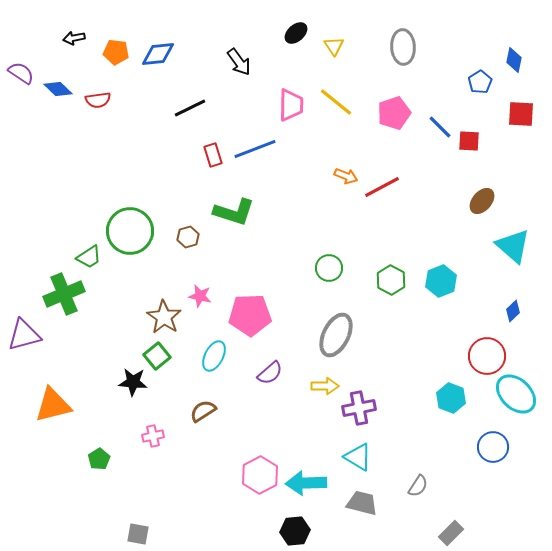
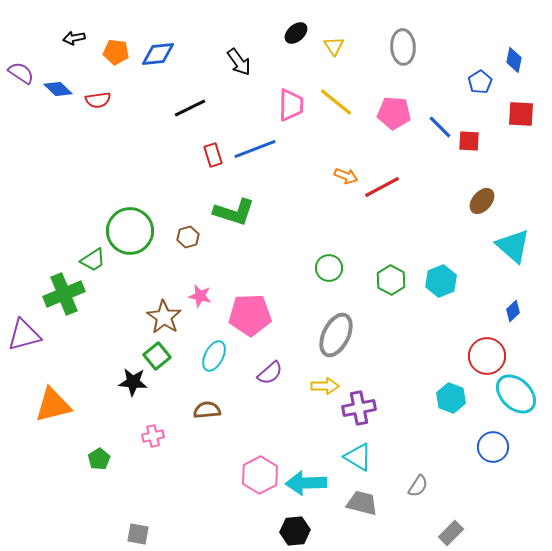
pink pentagon at (394, 113): rotated 24 degrees clockwise
green trapezoid at (89, 257): moved 4 px right, 3 px down
brown semicircle at (203, 411): moved 4 px right, 1 px up; rotated 28 degrees clockwise
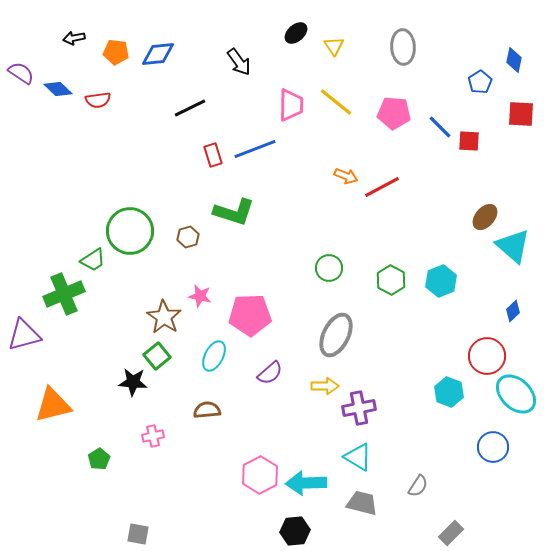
brown ellipse at (482, 201): moved 3 px right, 16 px down
cyan hexagon at (451, 398): moved 2 px left, 6 px up
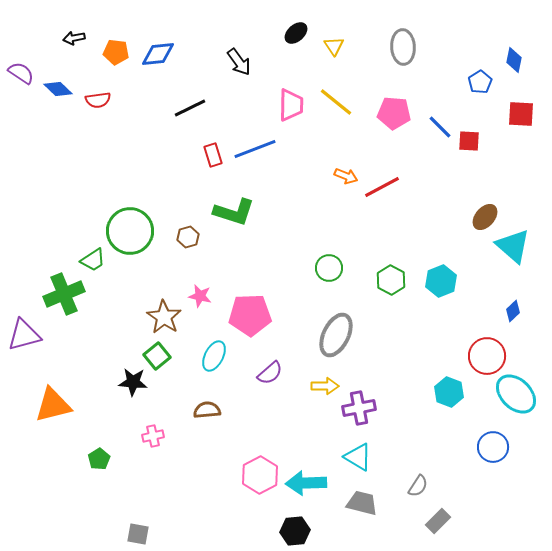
gray rectangle at (451, 533): moved 13 px left, 12 px up
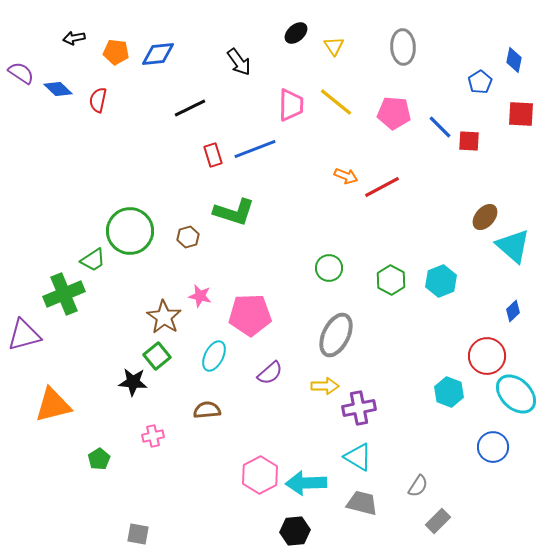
red semicircle at (98, 100): rotated 110 degrees clockwise
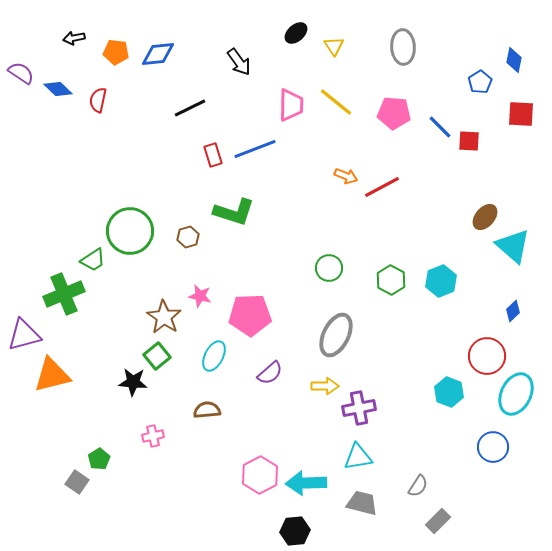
cyan ellipse at (516, 394): rotated 72 degrees clockwise
orange triangle at (53, 405): moved 1 px left, 30 px up
cyan triangle at (358, 457): rotated 40 degrees counterclockwise
gray square at (138, 534): moved 61 px left, 52 px up; rotated 25 degrees clockwise
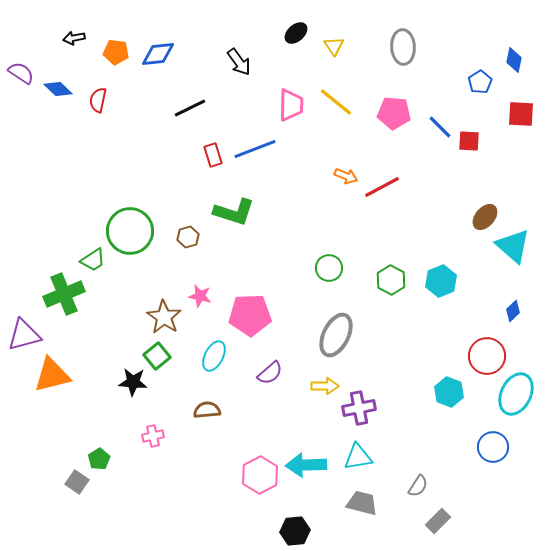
cyan arrow at (306, 483): moved 18 px up
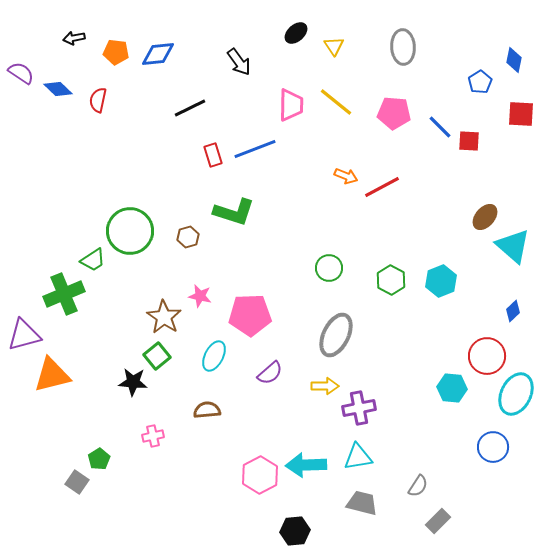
cyan hexagon at (449, 392): moved 3 px right, 4 px up; rotated 16 degrees counterclockwise
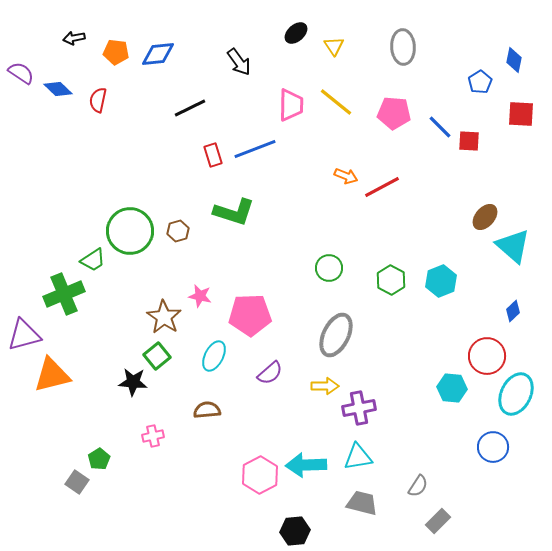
brown hexagon at (188, 237): moved 10 px left, 6 px up
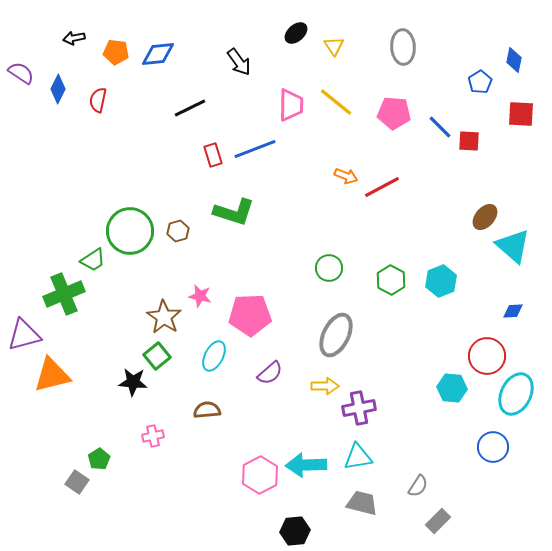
blue diamond at (58, 89): rotated 72 degrees clockwise
blue diamond at (513, 311): rotated 40 degrees clockwise
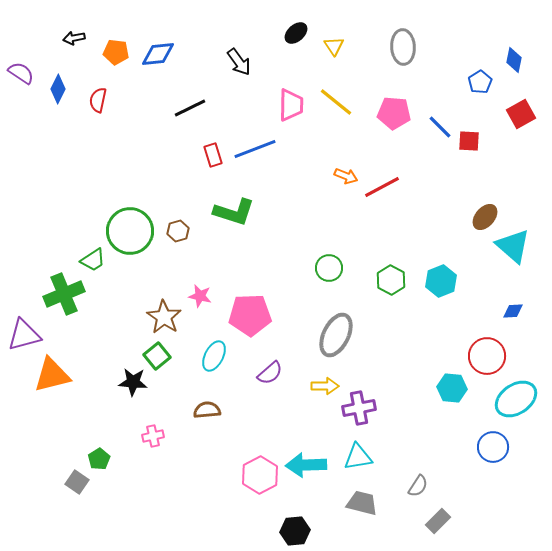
red square at (521, 114): rotated 32 degrees counterclockwise
cyan ellipse at (516, 394): moved 5 px down; rotated 30 degrees clockwise
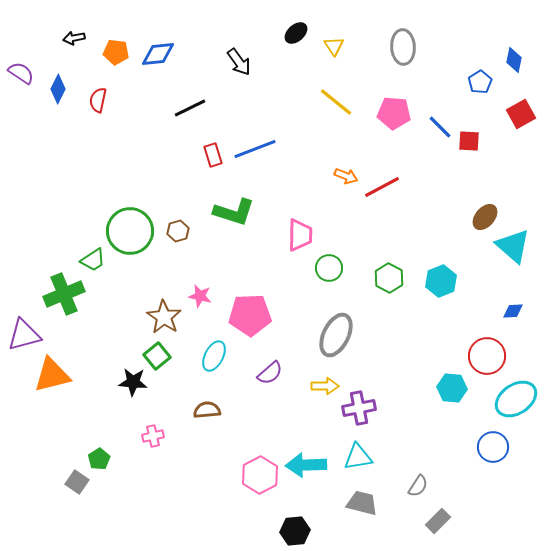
pink trapezoid at (291, 105): moved 9 px right, 130 px down
green hexagon at (391, 280): moved 2 px left, 2 px up
